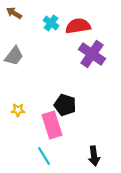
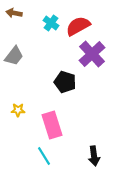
brown arrow: rotated 21 degrees counterclockwise
red semicircle: rotated 20 degrees counterclockwise
purple cross: rotated 12 degrees clockwise
black pentagon: moved 23 px up
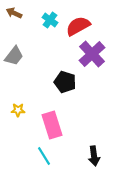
brown arrow: rotated 14 degrees clockwise
cyan cross: moved 1 px left, 3 px up
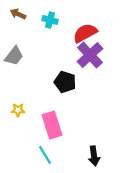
brown arrow: moved 4 px right, 1 px down
cyan cross: rotated 21 degrees counterclockwise
red semicircle: moved 7 px right, 7 px down
purple cross: moved 2 px left, 1 px down
cyan line: moved 1 px right, 1 px up
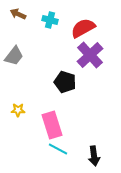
red semicircle: moved 2 px left, 5 px up
cyan line: moved 13 px right, 6 px up; rotated 30 degrees counterclockwise
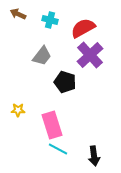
gray trapezoid: moved 28 px right
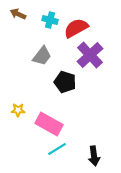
red semicircle: moved 7 px left
pink rectangle: moved 3 px left, 1 px up; rotated 44 degrees counterclockwise
cyan line: moved 1 px left; rotated 60 degrees counterclockwise
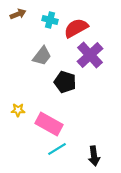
brown arrow: rotated 133 degrees clockwise
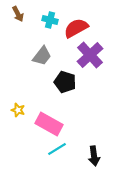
brown arrow: rotated 84 degrees clockwise
yellow star: rotated 16 degrees clockwise
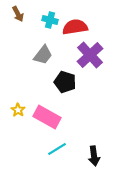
red semicircle: moved 1 px left, 1 px up; rotated 20 degrees clockwise
gray trapezoid: moved 1 px right, 1 px up
yellow star: rotated 16 degrees clockwise
pink rectangle: moved 2 px left, 7 px up
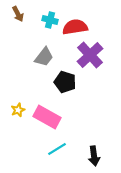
gray trapezoid: moved 1 px right, 2 px down
yellow star: rotated 16 degrees clockwise
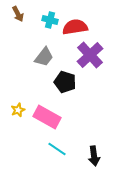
cyan line: rotated 66 degrees clockwise
